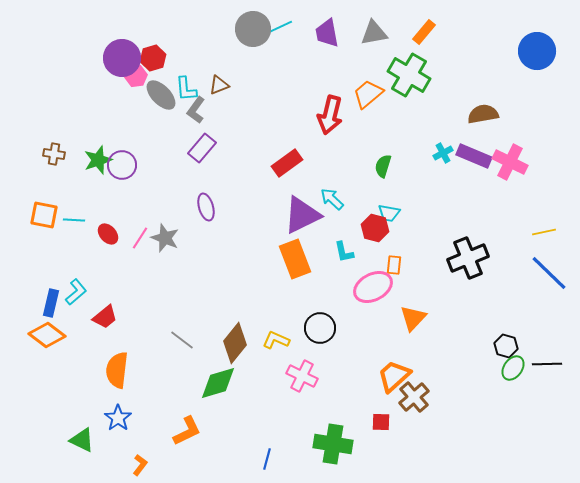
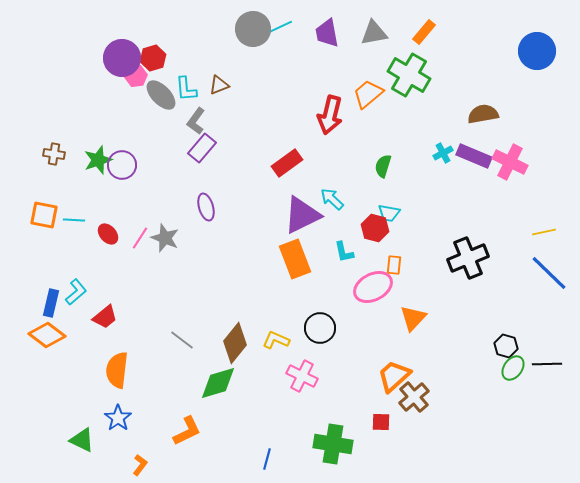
gray L-shape at (196, 110): moved 11 px down
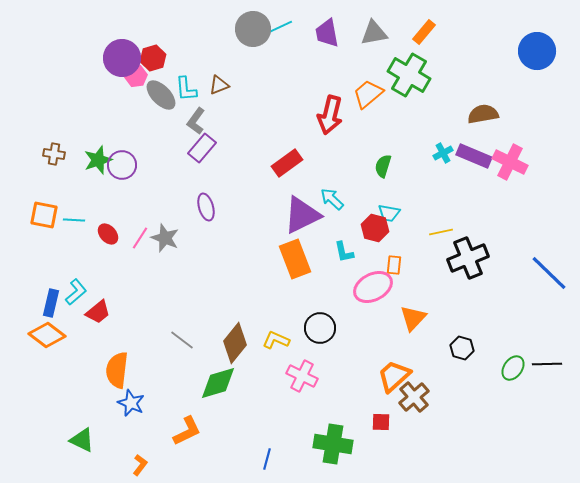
yellow line at (544, 232): moved 103 px left
red trapezoid at (105, 317): moved 7 px left, 5 px up
black hexagon at (506, 346): moved 44 px left, 2 px down
blue star at (118, 418): moved 13 px right, 15 px up; rotated 12 degrees counterclockwise
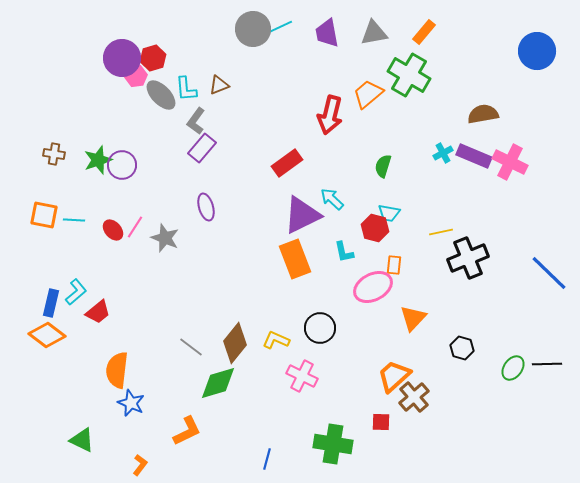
red ellipse at (108, 234): moved 5 px right, 4 px up
pink line at (140, 238): moved 5 px left, 11 px up
gray line at (182, 340): moved 9 px right, 7 px down
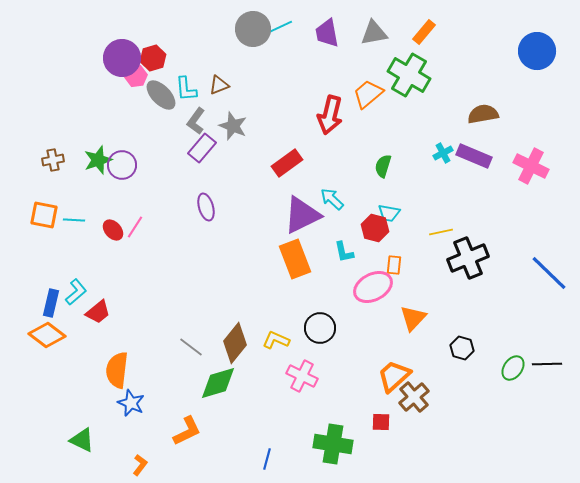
brown cross at (54, 154): moved 1 px left, 6 px down; rotated 20 degrees counterclockwise
pink cross at (510, 162): moved 21 px right, 4 px down
gray star at (165, 238): moved 68 px right, 112 px up
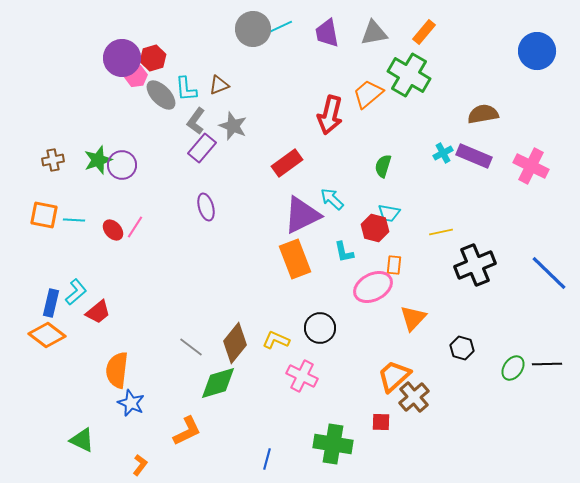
black cross at (468, 258): moved 7 px right, 7 px down
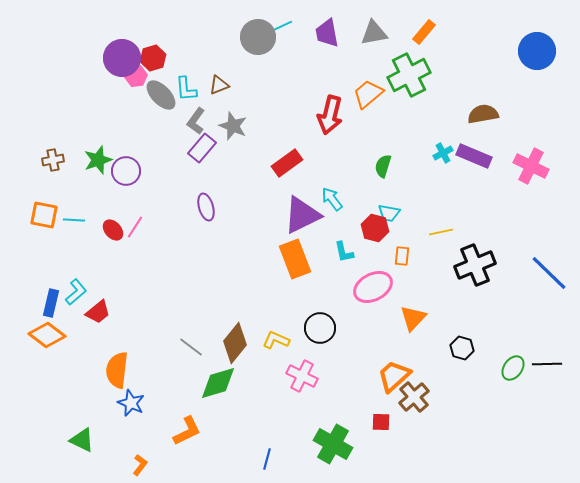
gray circle at (253, 29): moved 5 px right, 8 px down
green cross at (409, 75): rotated 33 degrees clockwise
purple circle at (122, 165): moved 4 px right, 6 px down
cyan arrow at (332, 199): rotated 10 degrees clockwise
orange rectangle at (394, 265): moved 8 px right, 9 px up
green cross at (333, 444): rotated 21 degrees clockwise
